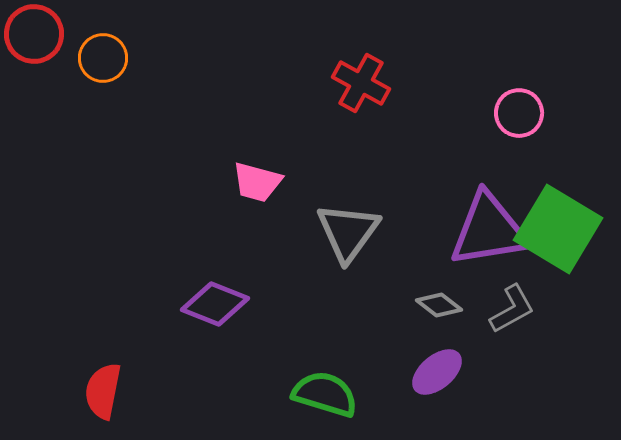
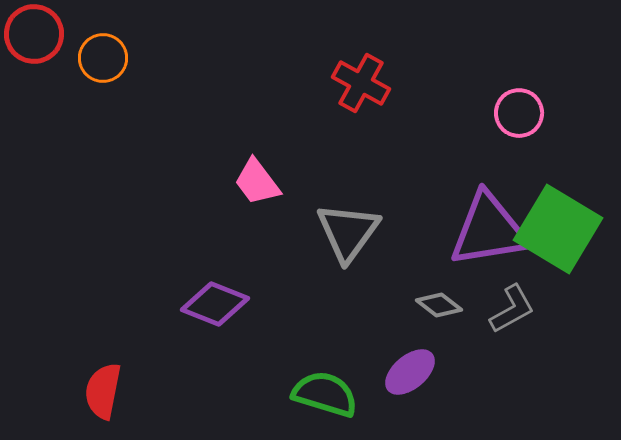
pink trapezoid: rotated 38 degrees clockwise
purple ellipse: moved 27 px left
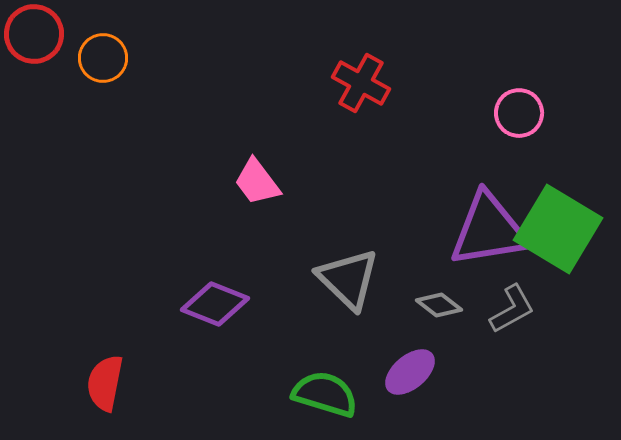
gray triangle: moved 47 px down; rotated 22 degrees counterclockwise
red semicircle: moved 2 px right, 8 px up
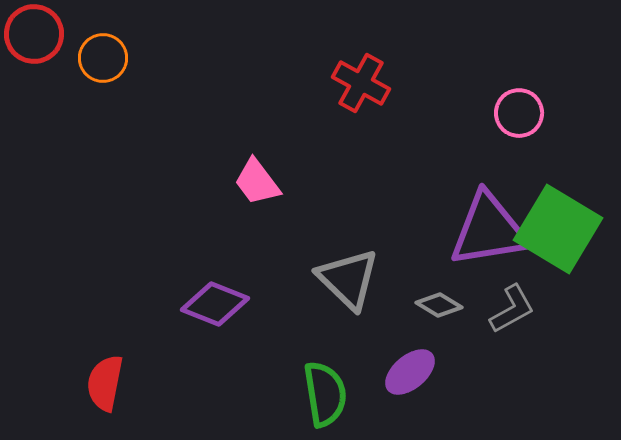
gray diamond: rotated 6 degrees counterclockwise
green semicircle: rotated 64 degrees clockwise
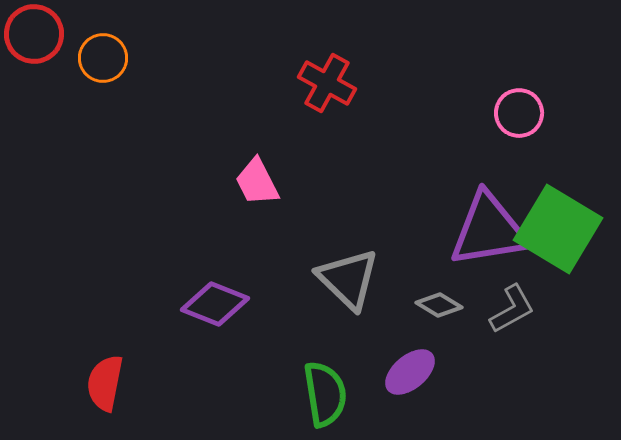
red cross: moved 34 px left
pink trapezoid: rotated 10 degrees clockwise
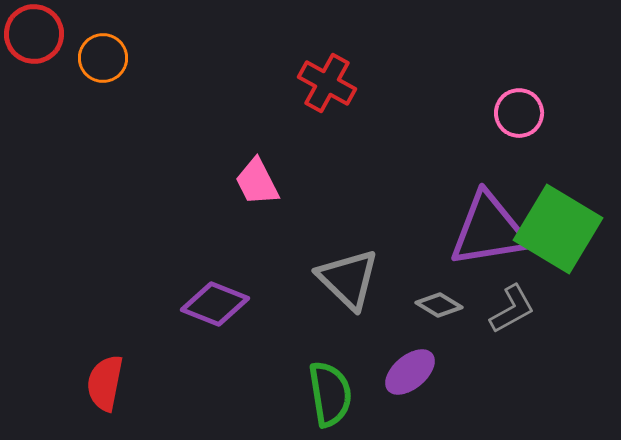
green semicircle: moved 5 px right
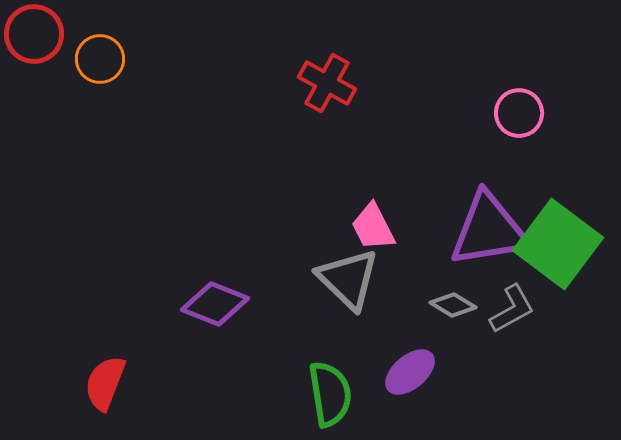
orange circle: moved 3 px left, 1 px down
pink trapezoid: moved 116 px right, 45 px down
green square: moved 15 px down; rotated 6 degrees clockwise
gray diamond: moved 14 px right
red semicircle: rotated 10 degrees clockwise
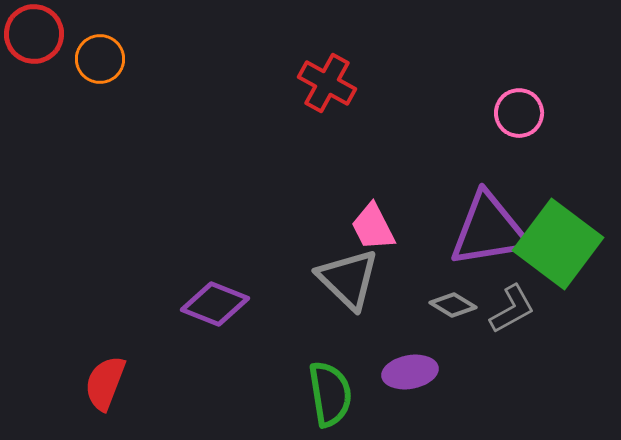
purple ellipse: rotated 30 degrees clockwise
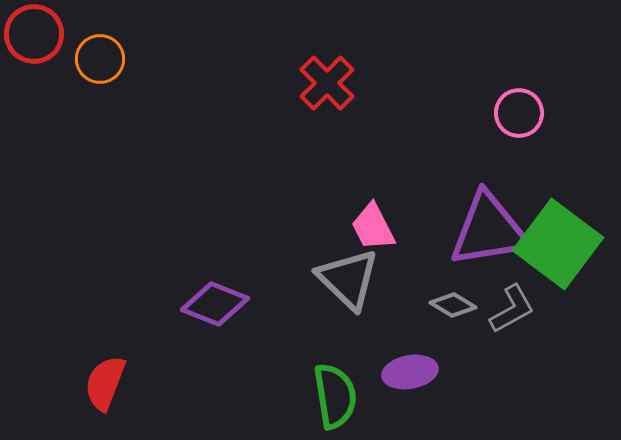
red cross: rotated 16 degrees clockwise
green semicircle: moved 5 px right, 2 px down
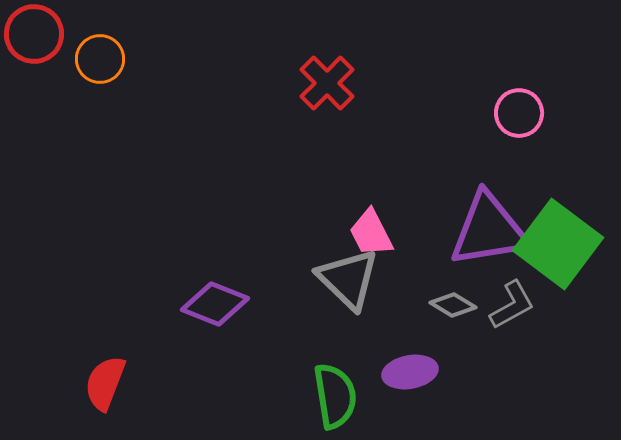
pink trapezoid: moved 2 px left, 6 px down
gray L-shape: moved 4 px up
